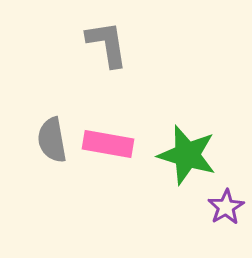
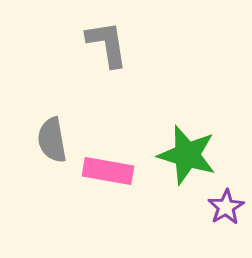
pink rectangle: moved 27 px down
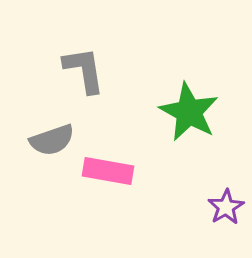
gray L-shape: moved 23 px left, 26 px down
gray semicircle: rotated 99 degrees counterclockwise
green star: moved 2 px right, 43 px up; rotated 12 degrees clockwise
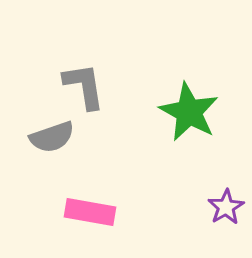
gray L-shape: moved 16 px down
gray semicircle: moved 3 px up
pink rectangle: moved 18 px left, 41 px down
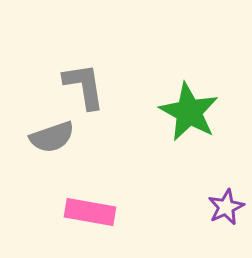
purple star: rotated 6 degrees clockwise
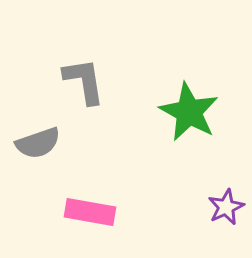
gray L-shape: moved 5 px up
gray semicircle: moved 14 px left, 6 px down
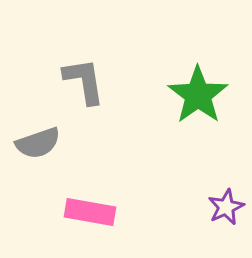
green star: moved 9 px right, 17 px up; rotated 8 degrees clockwise
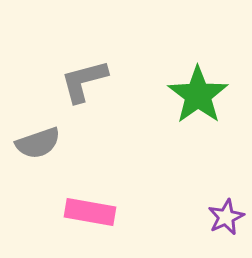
gray L-shape: rotated 96 degrees counterclockwise
purple star: moved 10 px down
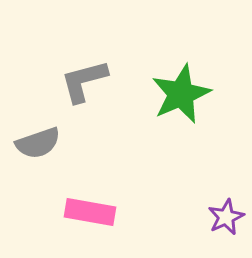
green star: moved 17 px left, 1 px up; rotated 12 degrees clockwise
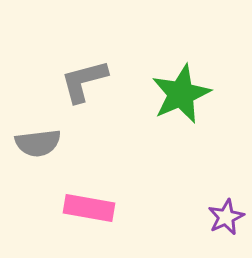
gray semicircle: rotated 12 degrees clockwise
pink rectangle: moved 1 px left, 4 px up
